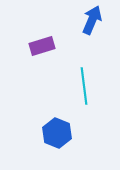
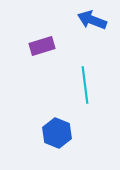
blue arrow: rotated 92 degrees counterclockwise
cyan line: moved 1 px right, 1 px up
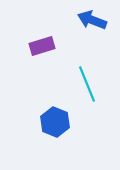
cyan line: moved 2 px right, 1 px up; rotated 15 degrees counterclockwise
blue hexagon: moved 2 px left, 11 px up
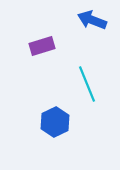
blue hexagon: rotated 12 degrees clockwise
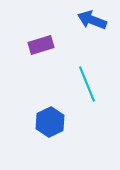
purple rectangle: moved 1 px left, 1 px up
blue hexagon: moved 5 px left
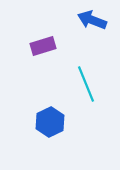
purple rectangle: moved 2 px right, 1 px down
cyan line: moved 1 px left
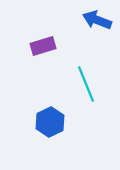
blue arrow: moved 5 px right
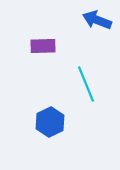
purple rectangle: rotated 15 degrees clockwise
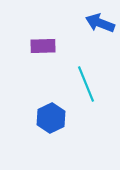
blue arrow: moved 3 px right, 3 px down
blue hexagon: moved 1 px right, 4 px up
